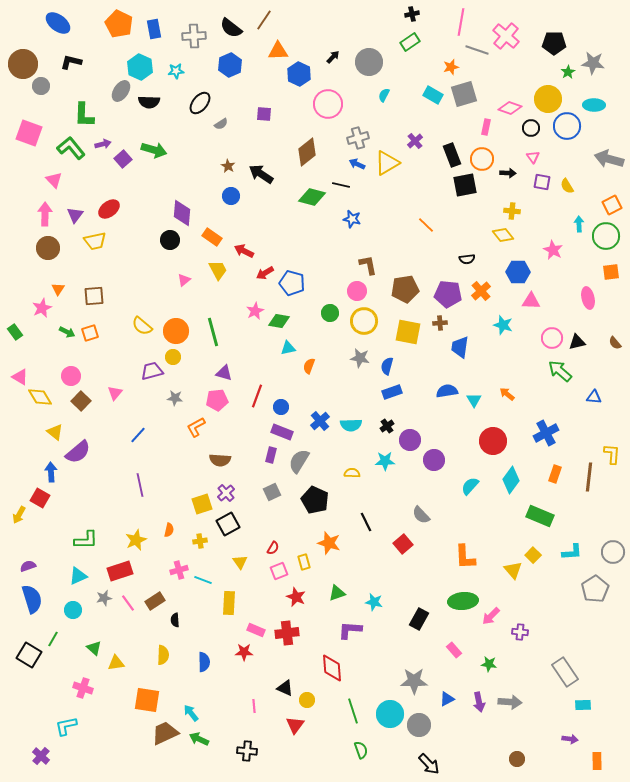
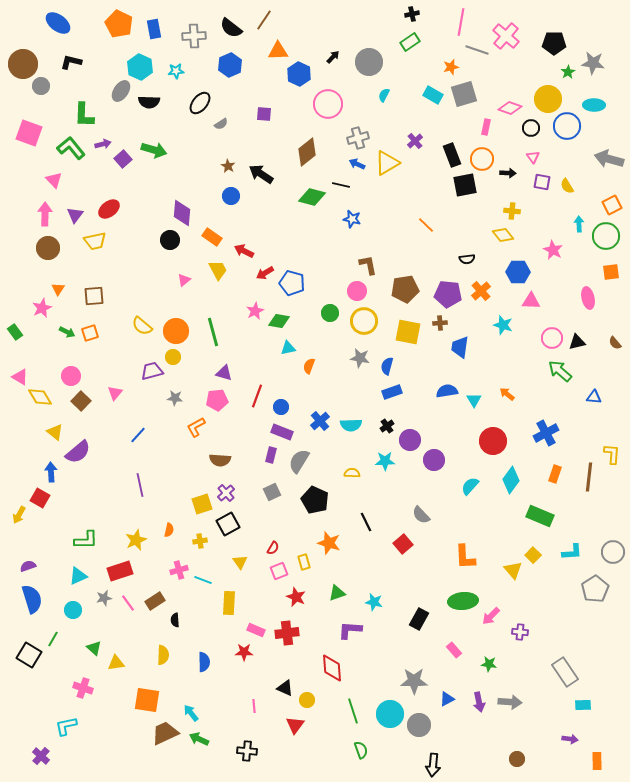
black arrow at (429, 764): moved 4 px right, 1 px down; rotated 50 degrees clockwise
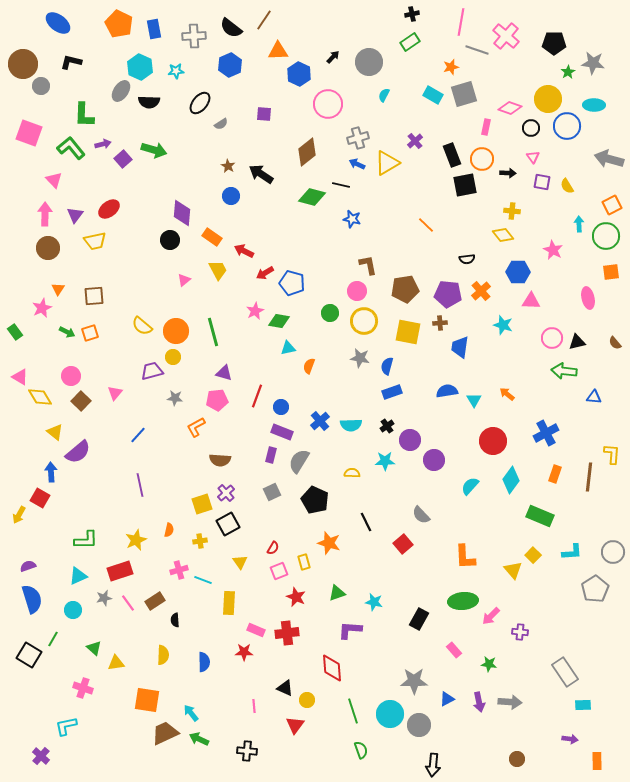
green arrow at (560, 371): moved 4 px right; rotated 35 degrees counterclockwise
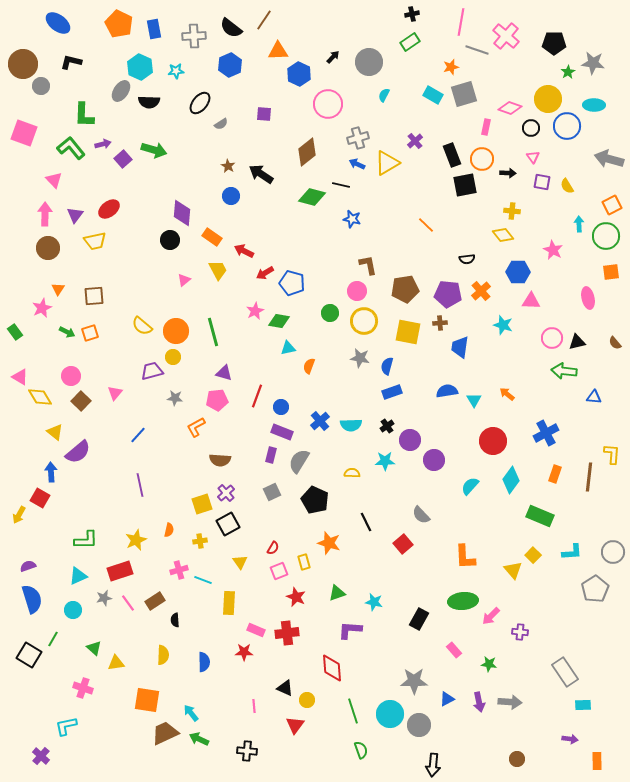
pink square at (29, 133): moved 5 px left
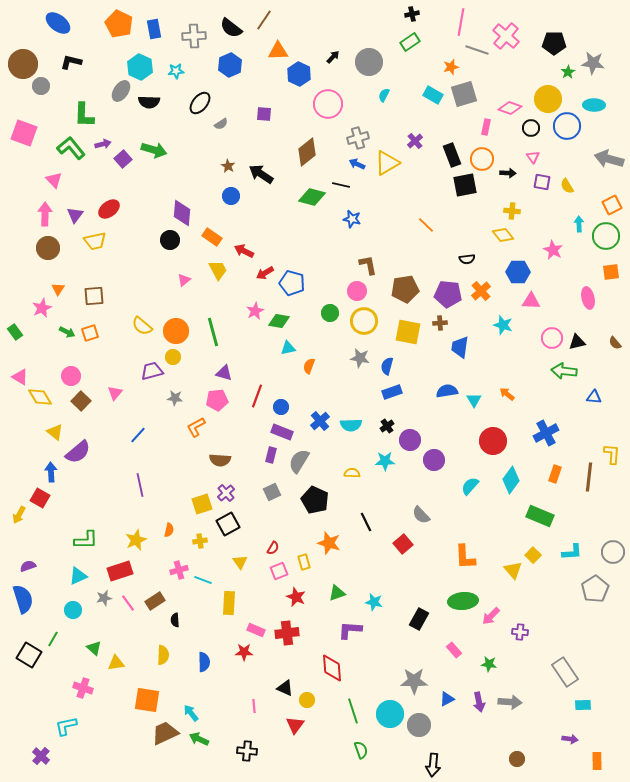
blue semicircle at (32, 599): moved 9 px left
